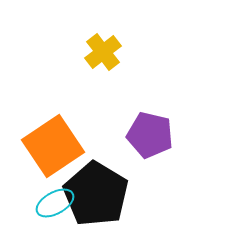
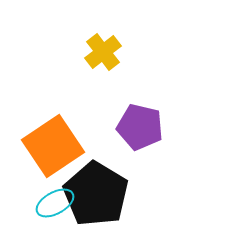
purple pentagon: moved 10 px left, 8 px up
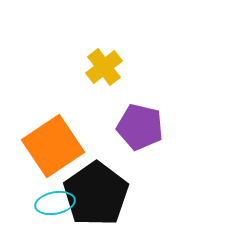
yellow cross: moved 1 px right, 15 px down
black pentagon: rotated 6 degrees clockwise
cyan ellipse: rotated 18 degrees clockwise
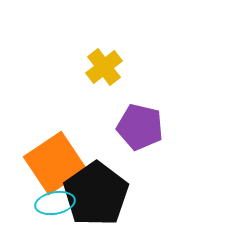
orange square: moved 2 px right, 17 px down
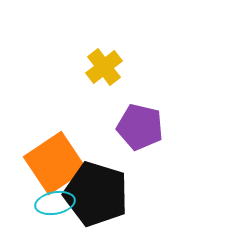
black pentagon: rotated 20 degrees counterclockwise
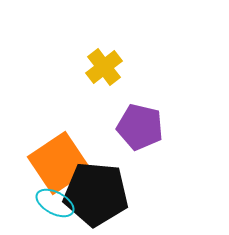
orange square: moved 4 px right
black pentagon: rotated 12 degrees counterclockwise
cyan ellipse: rotated 39 degrees clockwise
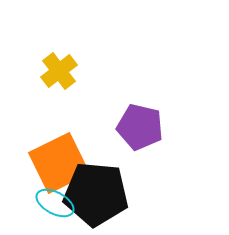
yellow cross: moved 45 px left, 4 px down
orange square: rotated 8 degrees clockwise
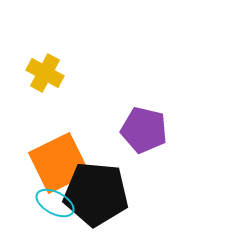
yellow cross: moved 14 px left, 2 px down; rotated 24 degrees counterclockwise
purple pentagon: moved 4 px right, 3 px down
